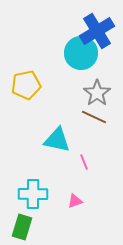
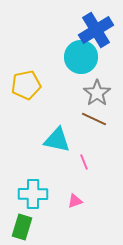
blue cross: moved 1 px left, 1 px up
cyan circle: moved 4 px down
brown line: moved 2 px down
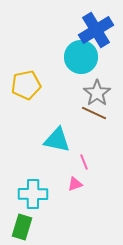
brown line: moved 6 px up
pink triangle: moved 17 px up
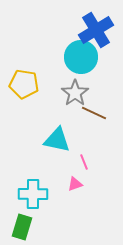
yellow pentagon: moved 2 px left, 1 px up; rotated 20 degrees clockwise
gray star: moved 22 px left
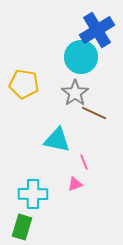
blue cross: moved 1 px right
